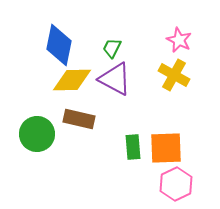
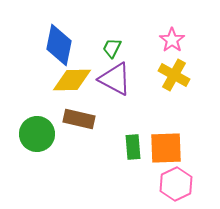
pink star: moved 7 px left; rotated 10 degrees clockwise
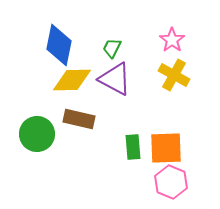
pink hexagon: moved 5 px left, 2 px up; rotated 12 degrees counterclockwise
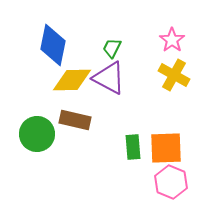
blue diamond: moved 6 px left
purple triangle: moved 6 px left, 1 px up
brown rectangle: moved 4 px left, 1 px down
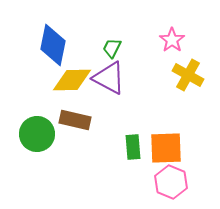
yellow cross: moved 14 px right
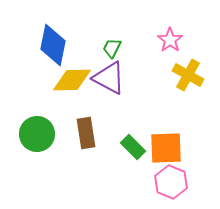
pink star: moved 2 px left
brown rectangle: moved 11 px right, 13 px down; rotated 68 degrees clockwise
green rectangle: rotated 40 degrees counterclockwise
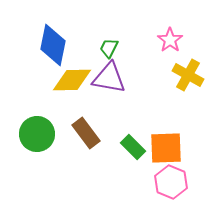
green trapezoid: moved 3 px left
purple triangle: rotated 18 degrees counterclockwise
brown rectangle: rotated 28 degrees counterclockwise
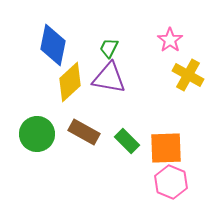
yellow diamond: moved 2 px left, 2 px down; rotated 42 degrees counterclockwise
brown rectangle: moved 2 px left, 1 px up; rotated 24 degrees counterclockwise
green rectangle: moved 6 px left, 6 px up
